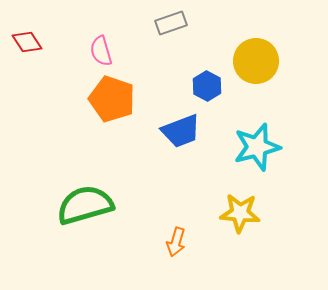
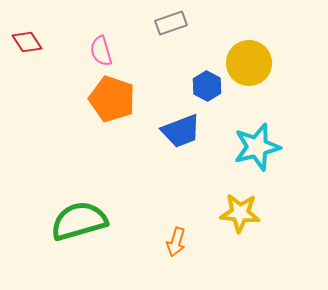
yellow circle: moved 7 px left, 2 px down
green semicircle: moved 6 px left, 16 px down
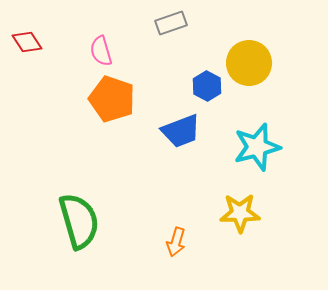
yellow star: rotated 6 degrees counterclockwise
green semicircle: rotated 90 degrees clockwise
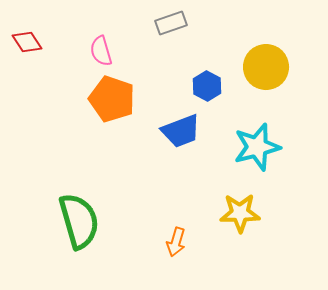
yellow circle: moved 17 px right, 4 px down
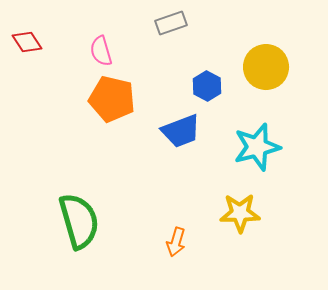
orange pentagon: rotated 6 degrees counterclockwise
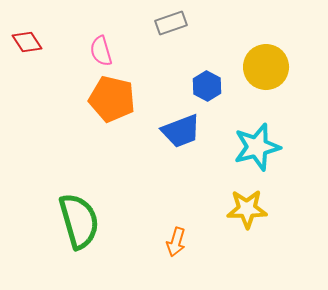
yellow star: moved 7 px right, 4 px up
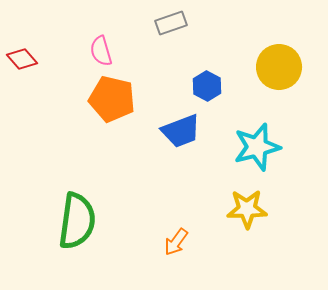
red diamond: moved 5 px left, 17 px down; rotated 8 degrees counterclockwise
yellow circle: moved 13 px right
green semicircle: moved 2 px left; rotated 24 degrees clockwise
orange arrow: rotated 20 degrees clockwise
